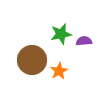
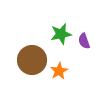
purple semicircle: rotated 105 degrees counterclockwise
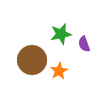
purple semicircle: moved 3 px down
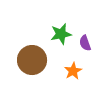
purple semicircle: moved 1 px right, 1 px up
orange star: moved 14 px right
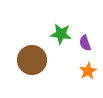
green star: rotated 20 degrees clockwise
orange star: moved 15 px right
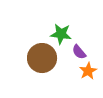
purple semicircle: moved 6 px left, 9 px down; rotated 21 degrees counterclockwise
brown circle: moved 10 px right, 2 px up
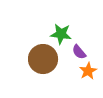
brown circle: moved 1 px right, 1 px down
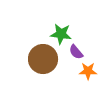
purple semicircle: moved 3 px left
orange star: rotated 30 degrees clockwise
